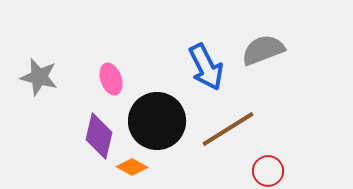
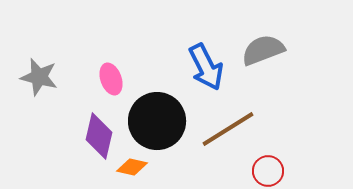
orange diamond: rotated 16 degrees counterclockwise
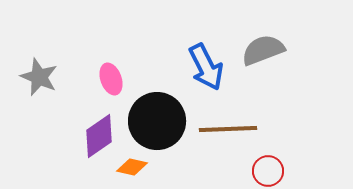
gray star: rotated 9 degrees clockwise
brown line: rotated 30 degrees clockwise
purple diamond: rotated 42 degrees clockwise
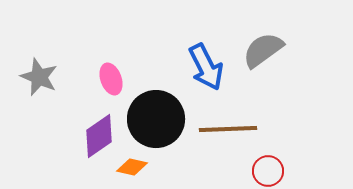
gray semicircle: rotated 15 degrees counterclockwise
black circle: moved 1 px left, 2 px up
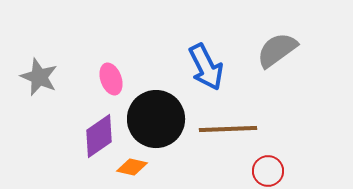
gray semicircle: moved 14 px right
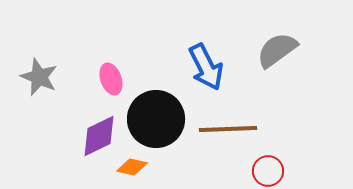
purple diamond: rotated 9 degrees clockwise
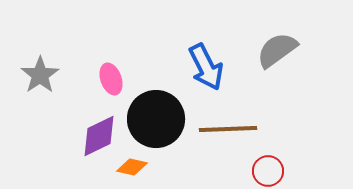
gray star: moved 1 px right, 2 px up; rotated 15 degrees clockwise
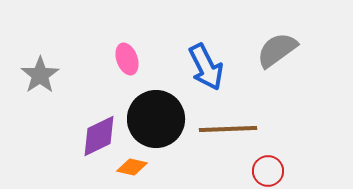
pink ellipse: moved 16 px right, 20 px up
